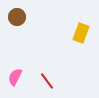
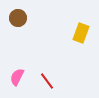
brown circle: moved 1 px right, 1 px down
pink semicircle: moved 2 px right
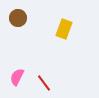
yellow rectangle: moved 17 px left, 4 px up
red line: moved 3 px left, 2 px down
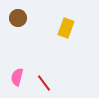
yellow rectangle: moved 2 px right, 1 px up
pink semicircle: rotated 12 degrees counterclockwise
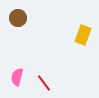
yellow rectangle: moved 17 px right, 7 px down
